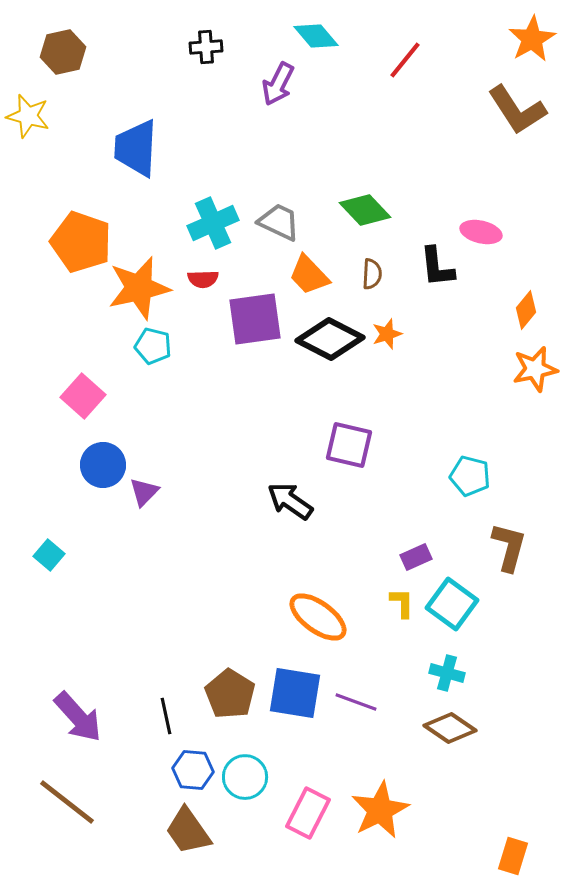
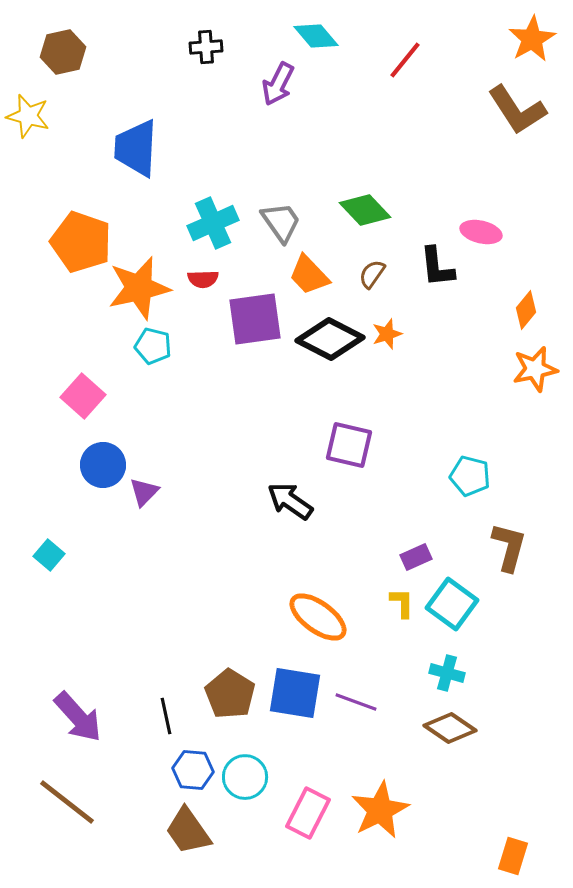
gray trapezoid at (279, 222): moved 2 px right; rotated 30 degrees clockwise
brown semicircle at (372, 274): rotated 148 degrees counterclockwise
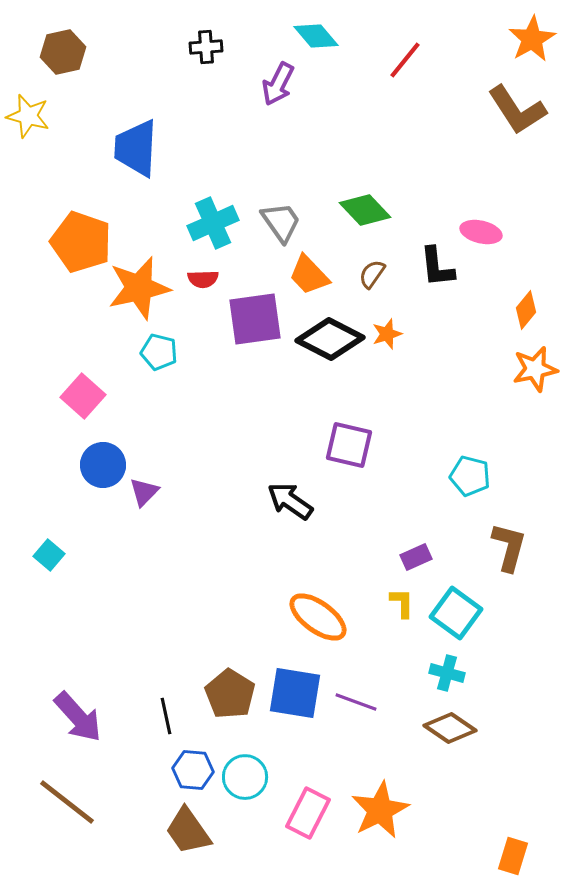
cyan pentagon at (153, 346): moved 6 px right, 6 px down
cyan square at (452, 604): moved 4 px right, 9 px down
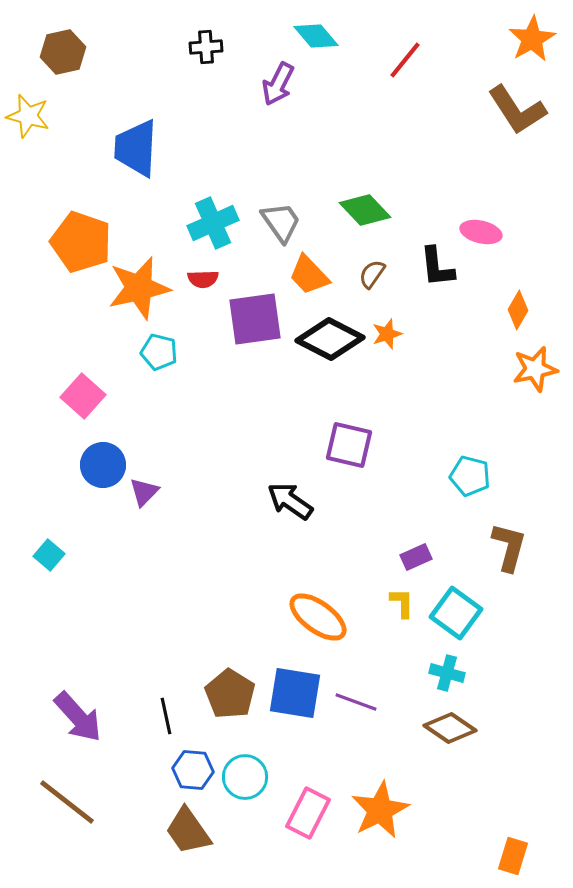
orange diamond at (526, 310): moved 8 px left; rotated 9 degrees counterclockwise
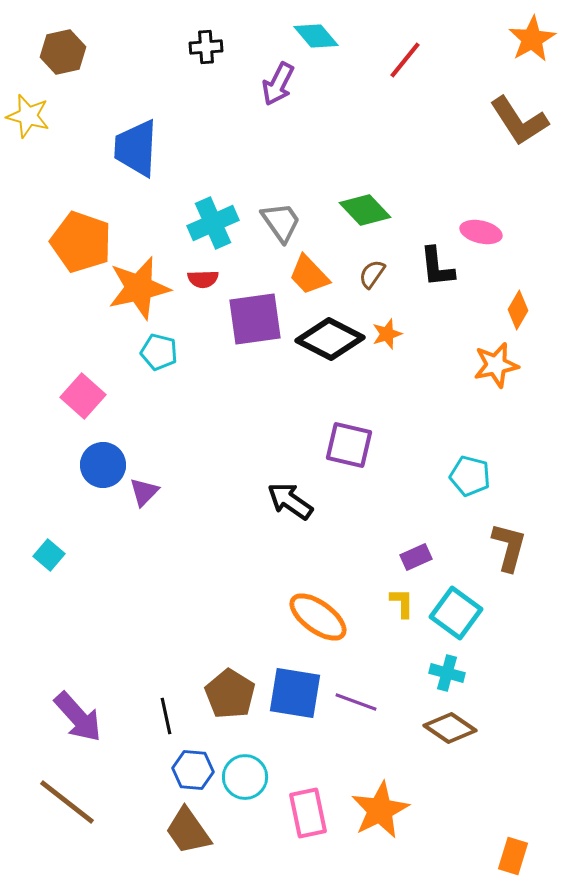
brown L-shape at (517, 110): moved 2 px right, 11 px down
orange star at (535, 369): moved 39 px left, 4 px up
pink rectangle at (308, 813): rotated 39 degrees counterclockwise
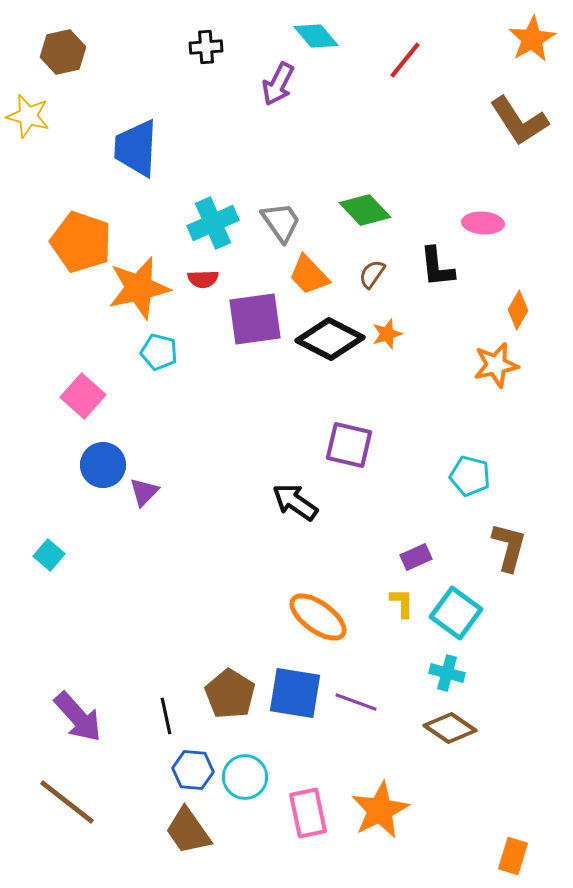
pink ellipse at (481, 232): moved 2 px right, 9 px up; rotated 9 degrees counterclockwise
black arrow at (290, 501): moved 5 px right, 1 px down
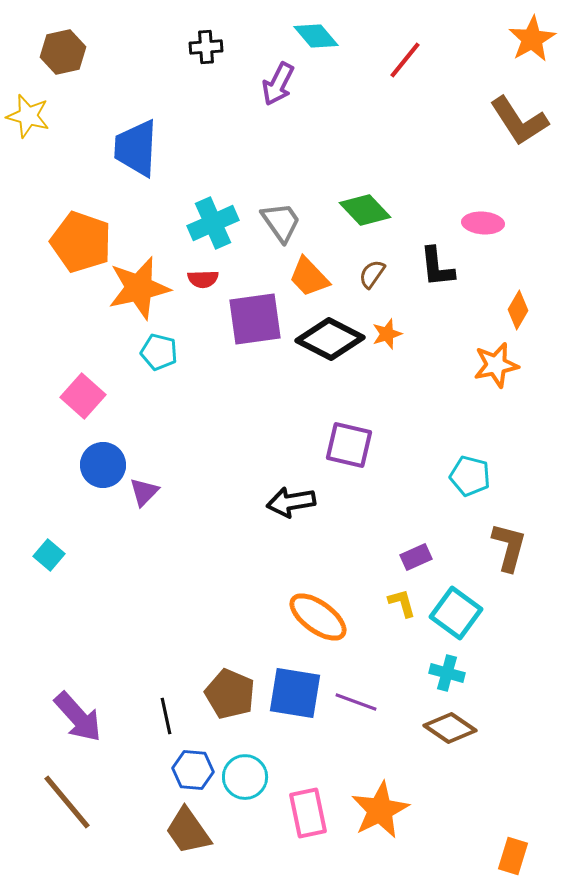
orange trapezoid at (309, 275): moved 2 px down
black arrow at (295, 502): moved 4 px left; rotated 45 degrees counterclockwise
yellow L-shape at (402, 603): rotated 16 degrees counterclockwise
brown pentagon at (230, 694): rotated 9 degrees counterclockwise
brown line at (67, 802): rotated 12 degrees clockwise
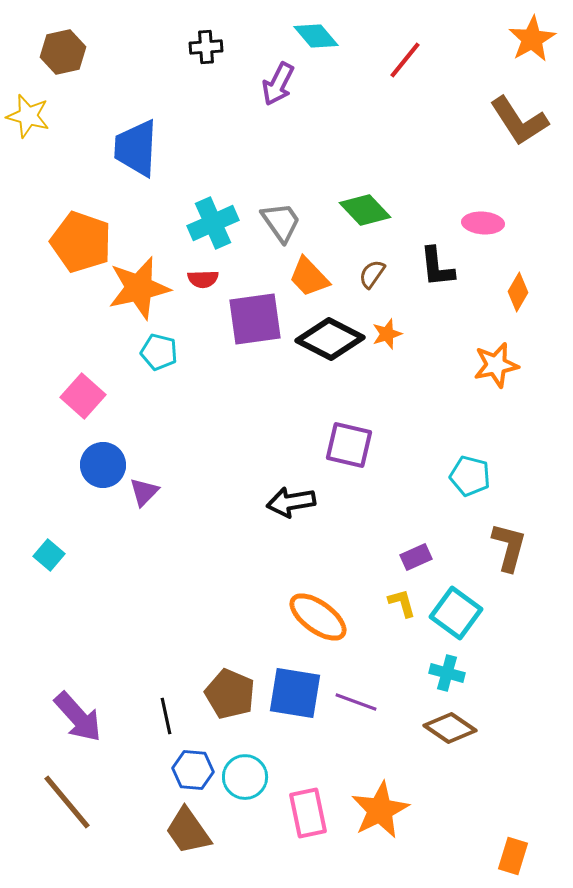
orange diamond at (518, 310): moved 18 px up
